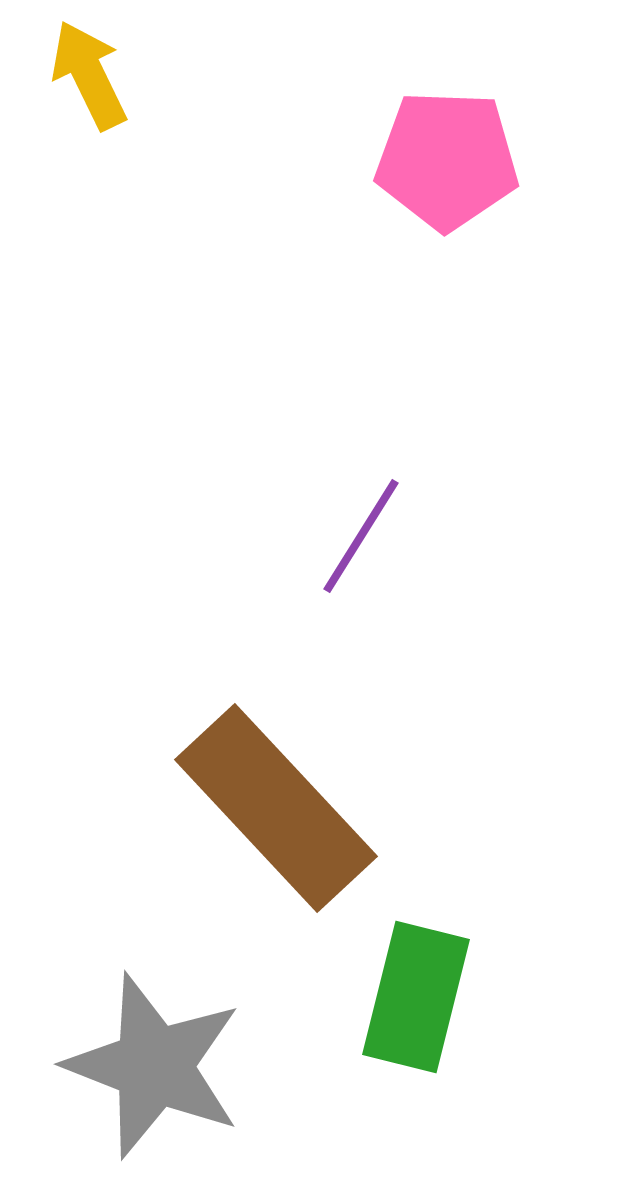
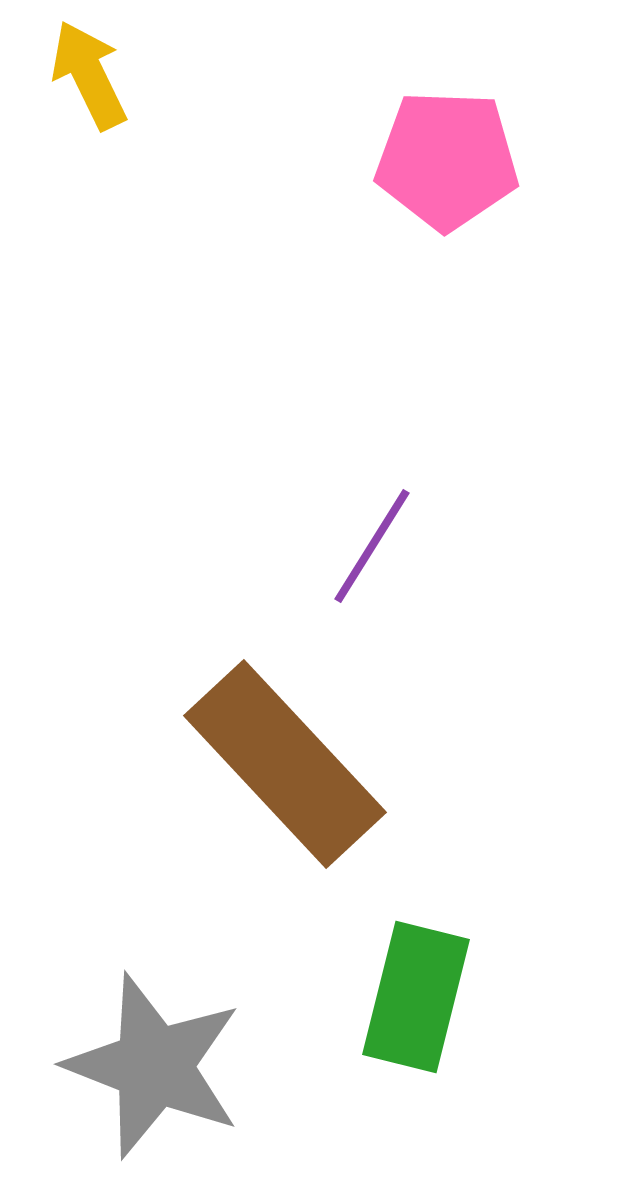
purple line: moved 11 px right, 10 px down
brown rectangle: moved 9 px right, 44 px up
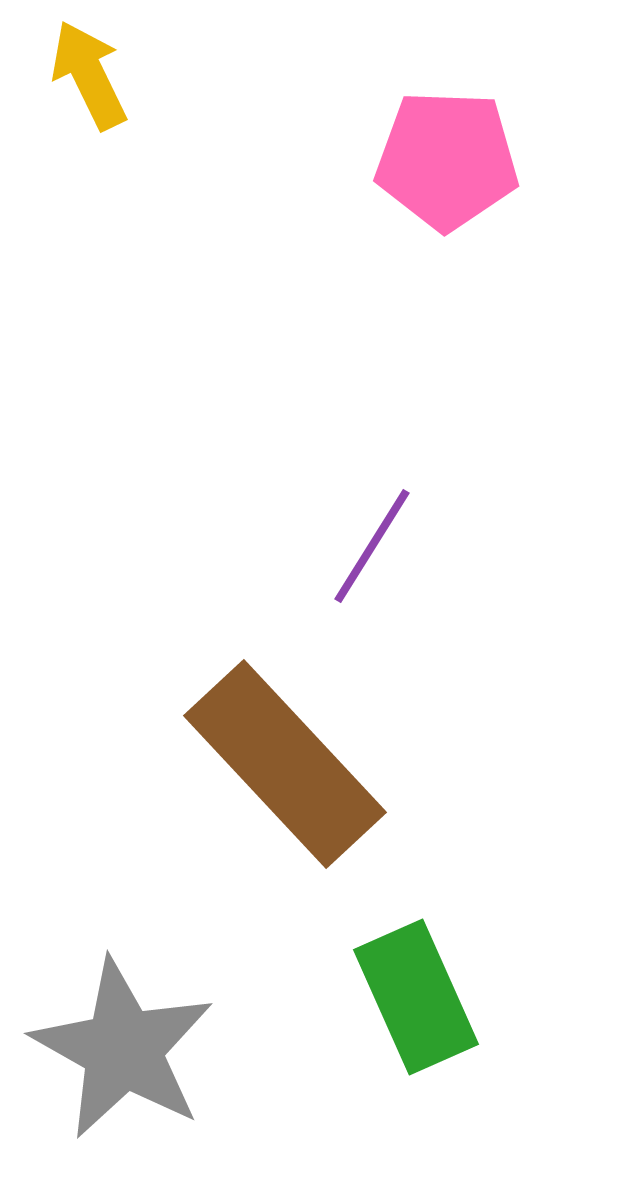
green rectangle: rotated 38 degrees counterclockwise
gray star: moved 31 px left, 17 px up; rotated 8 degrees clockwise
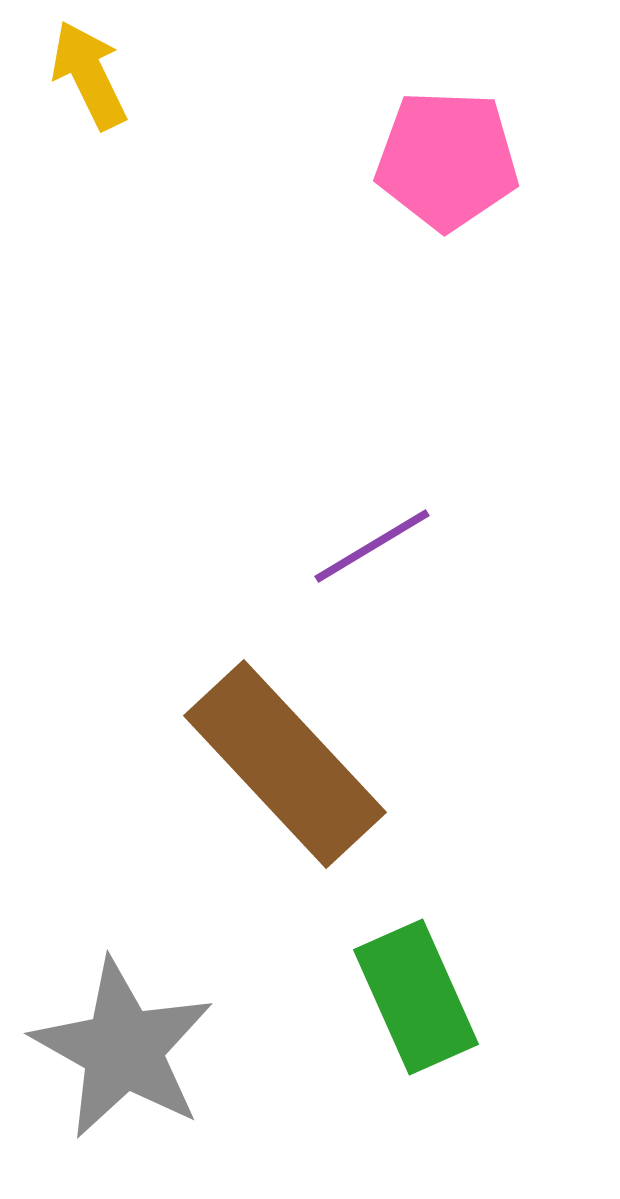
purple line: rotated 27 degrees clockwise
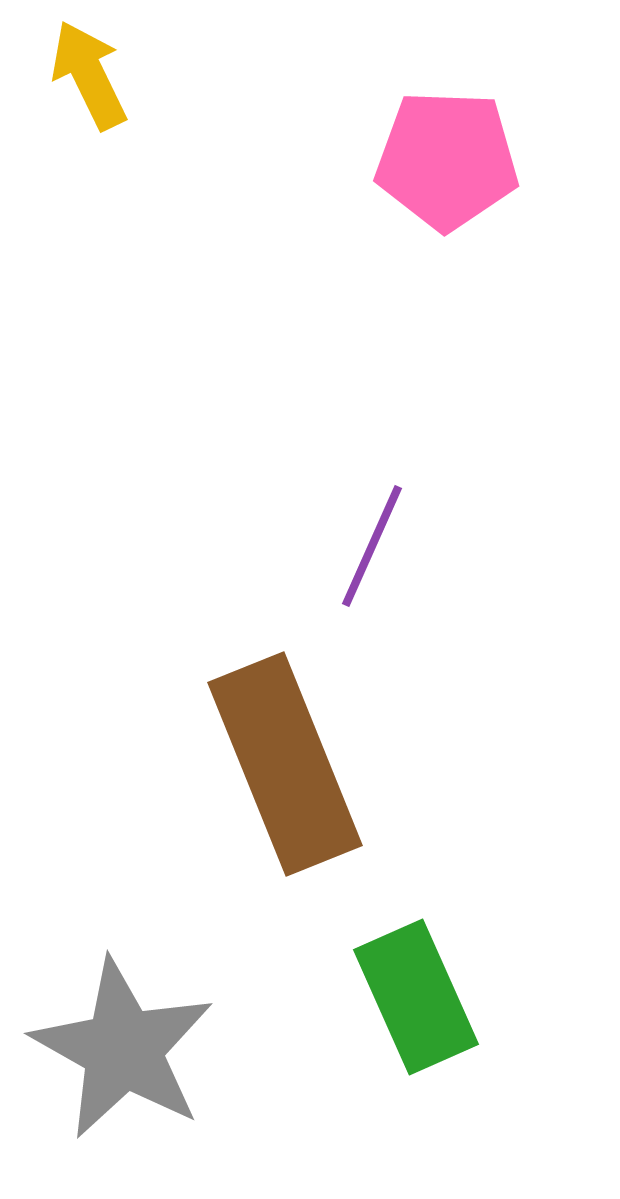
purple line: rotated 35 degrees counterclockwise
brown rectangle: rotated 21 degrees clockwise
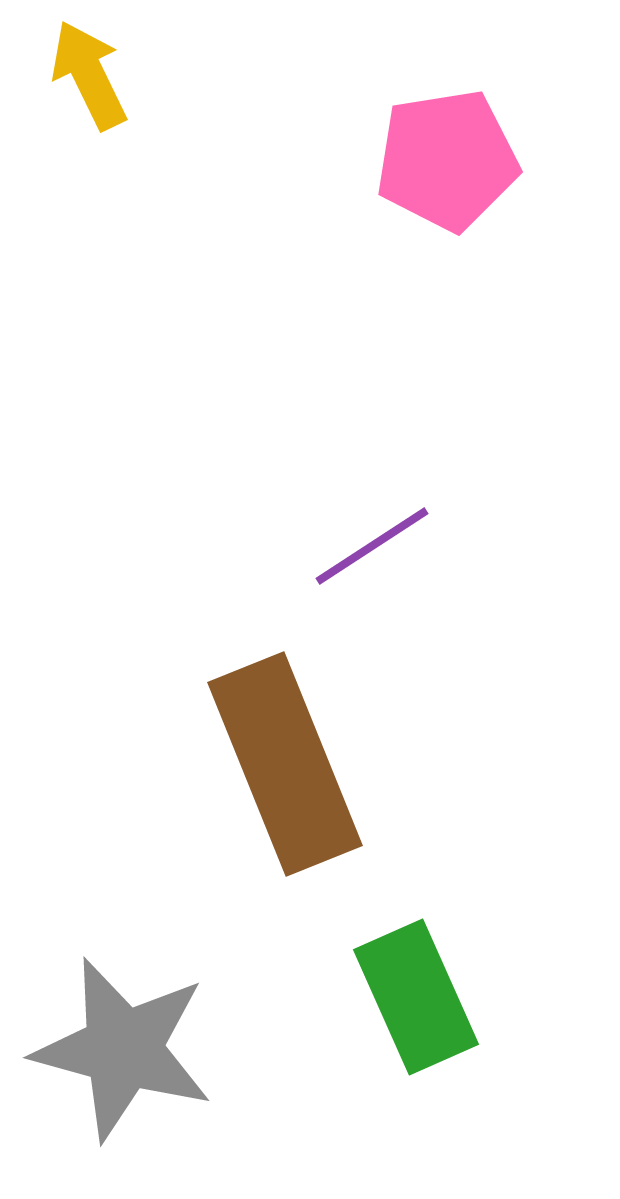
pink pentagon: rotated 11 degrees counterclockwise
purple line: rotated 33 degrees clockwise
gray star: rotated 14 degrees counterclockwise
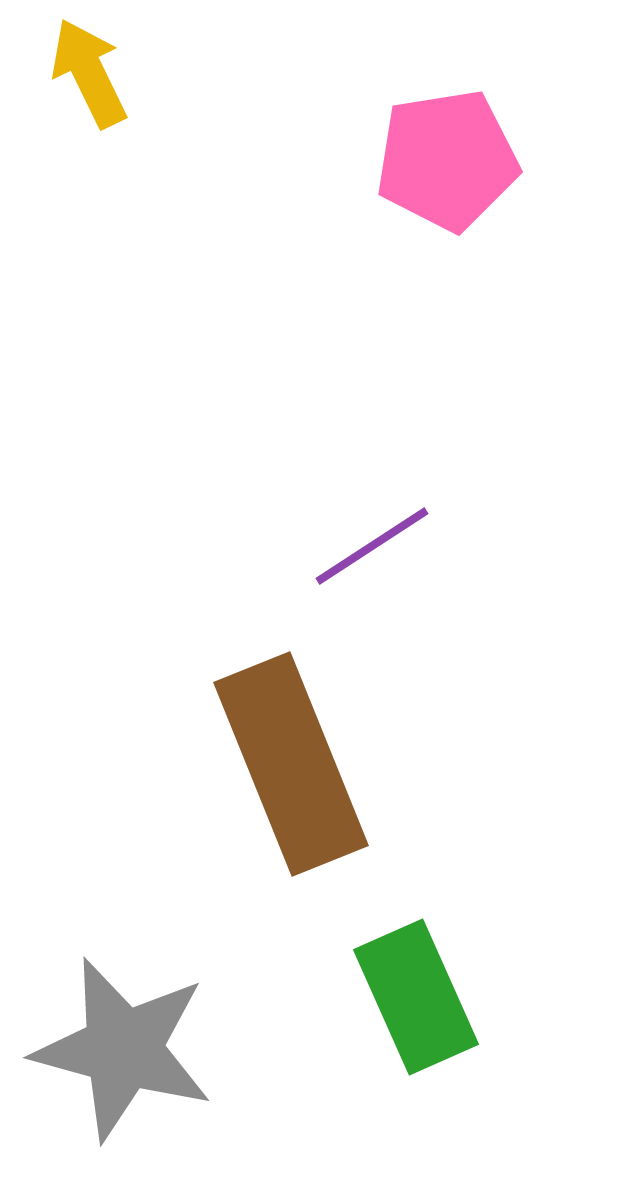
yellow arrow: moved 2 px up
brown rectangle: moved 6 px right
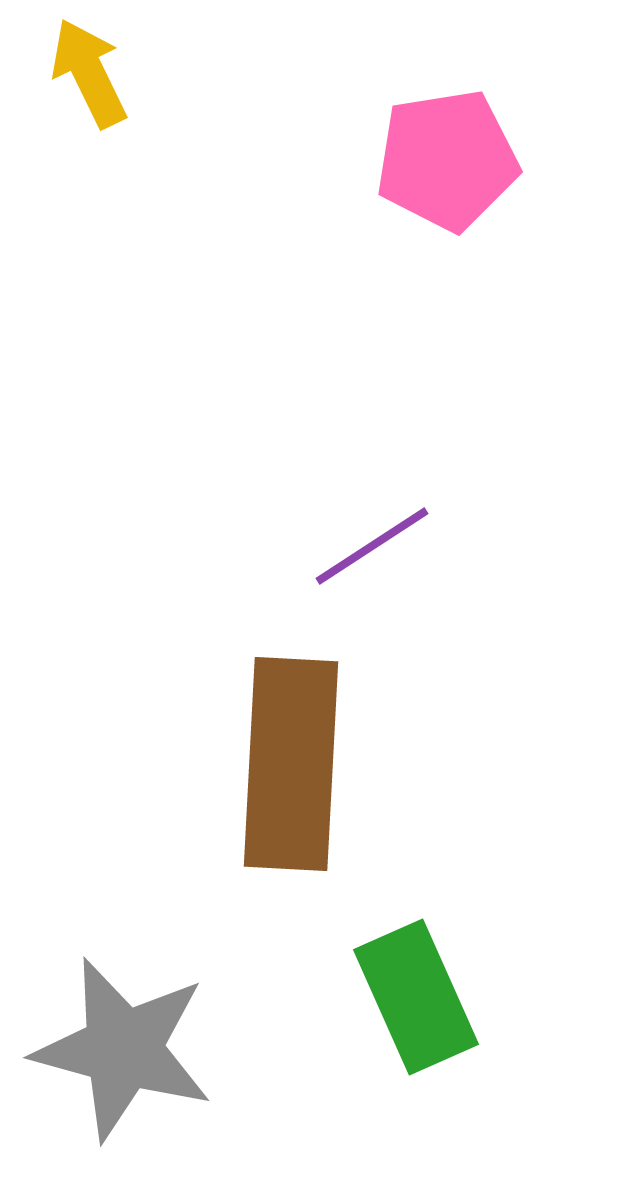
brown rectangle: rotated 25 degrees clockwise
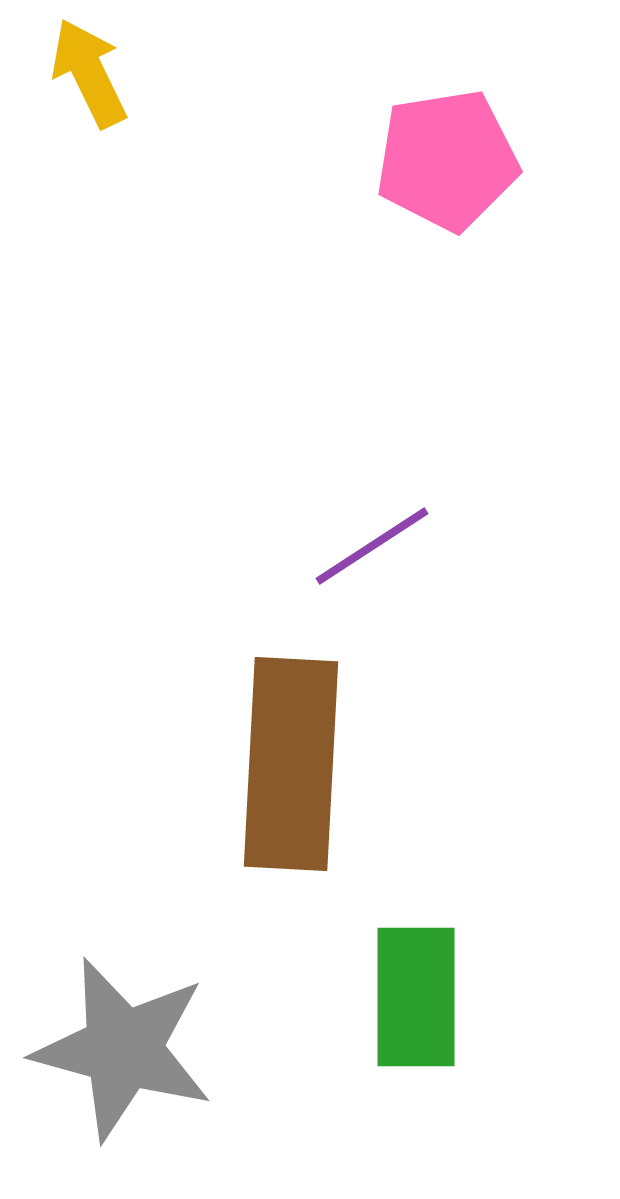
green rectangle: rotated 24 degrees clockwise
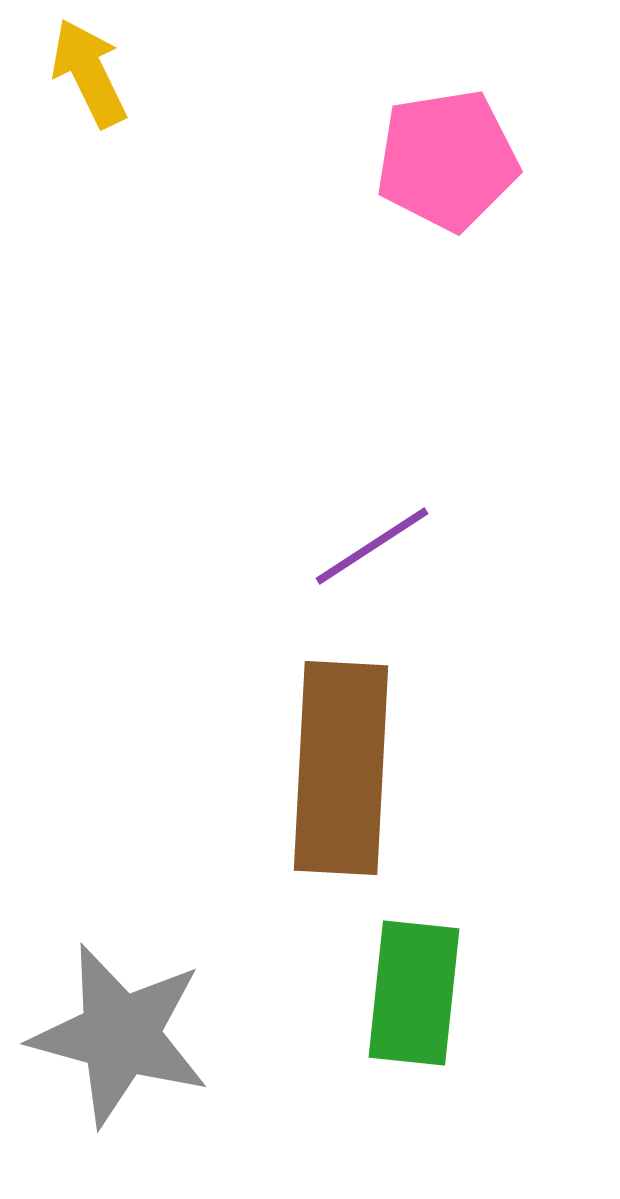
brown rectangle: moved 50 px right, 4 px down
green rectangle: moved 2 px left, 4 px up; rotated 6 degrees clockwise
gray star: moved 3 px left, 14 px up
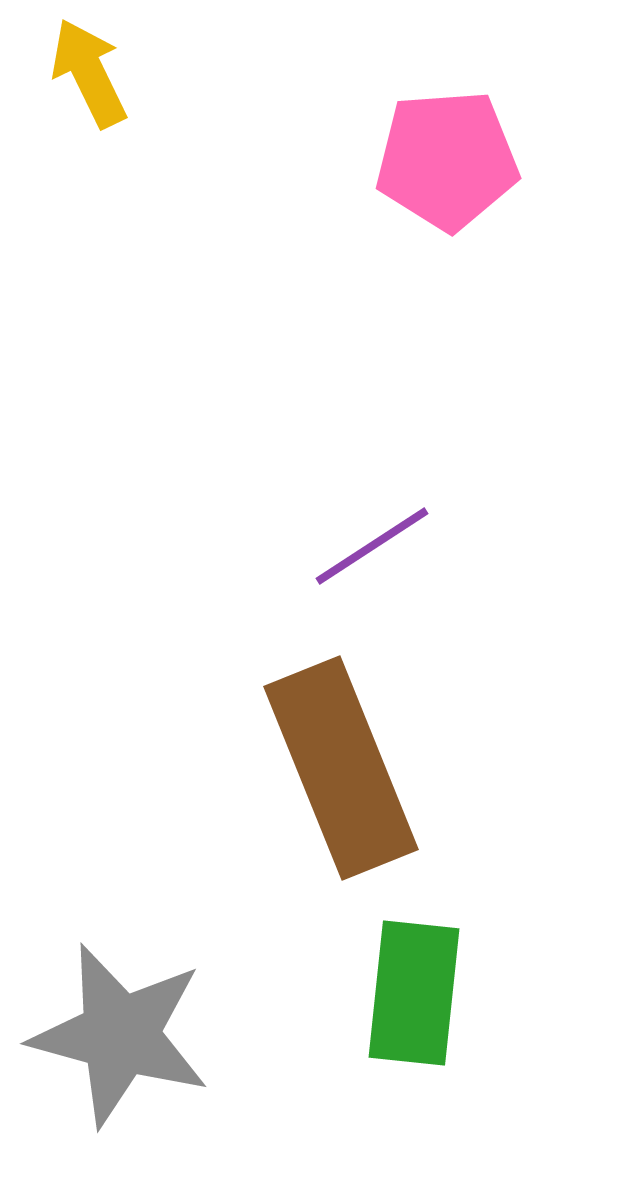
pink pentagon: rotated 5 degrees clockwise
brown rectangle: rotated 25 degrees counterclockwise
